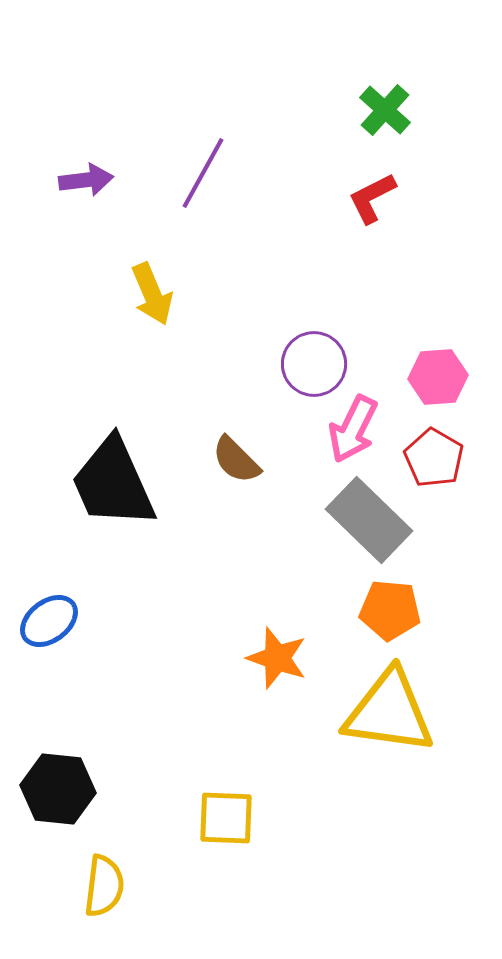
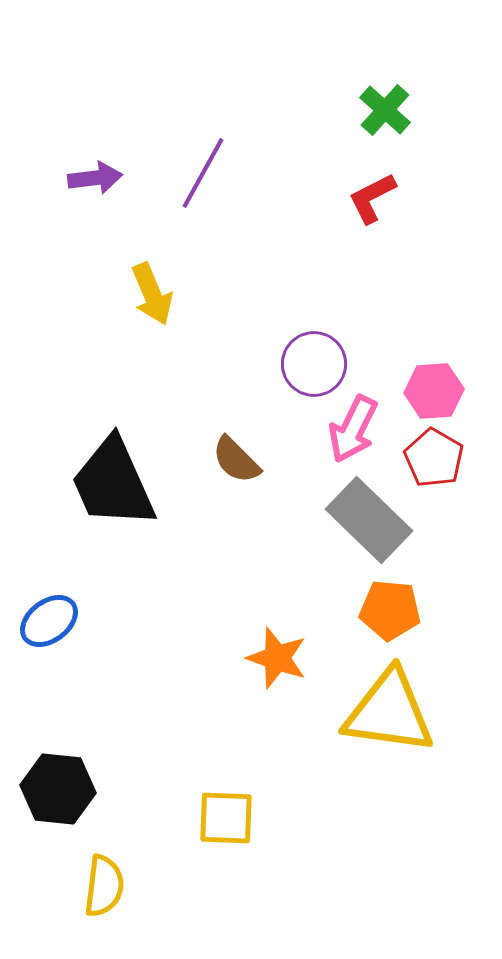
purple arrow: moved 9 px right, 2 px up
pink hexagon: moved 4 px left, 14 px down
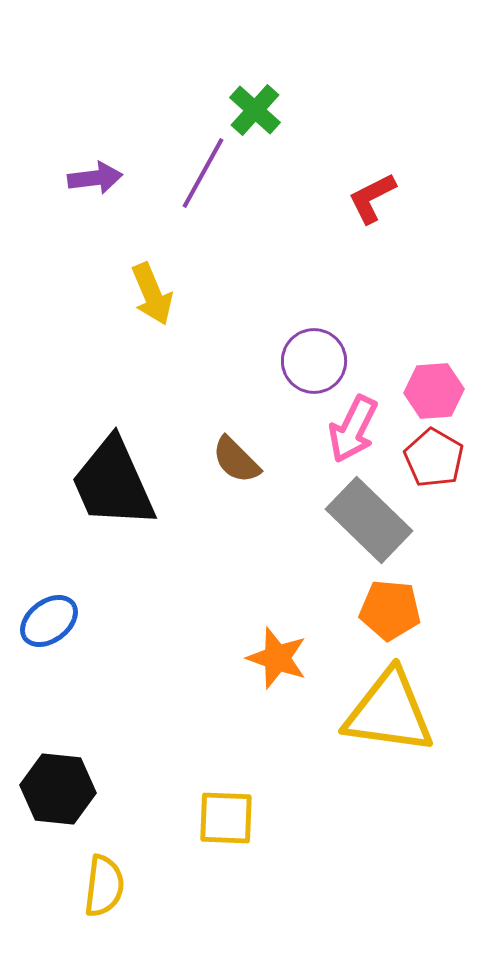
green cross: moved 130 px left
purple circle: moved 3 px up
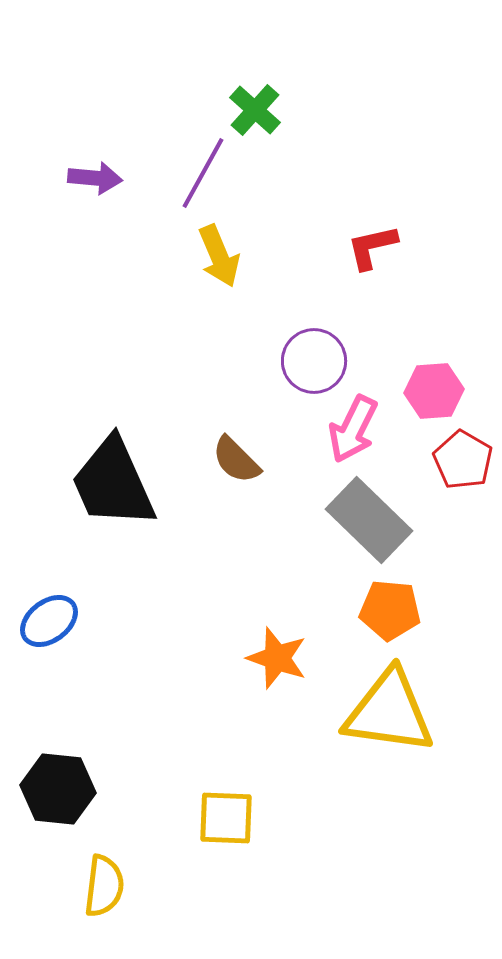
purple arrow: rotated 12 degrees clockwise
red L-shape: moved 49 px down; rotated 14 degrees clockwise
yellow arrow: moved 67 px right, 38 px up
red pentagon: moved 29 px right, 2 px down
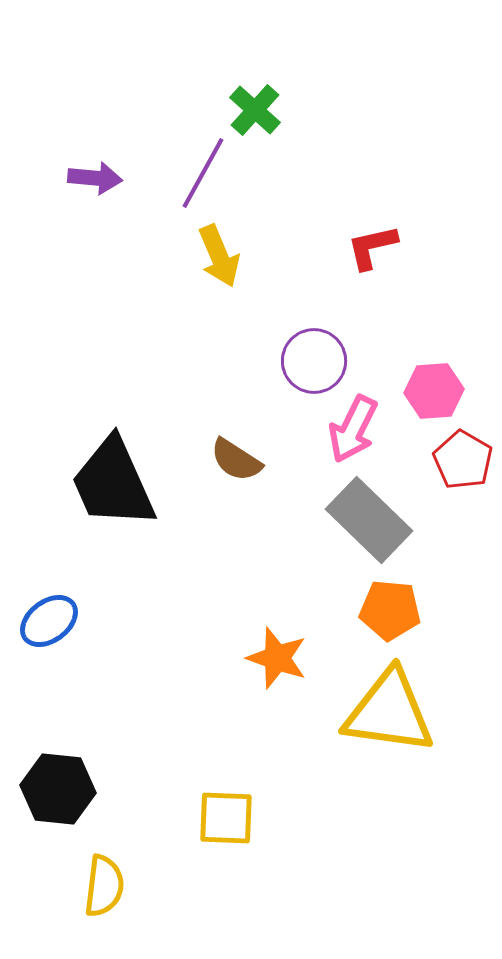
brown semicircle: rotated 12 degrees counterclockwise
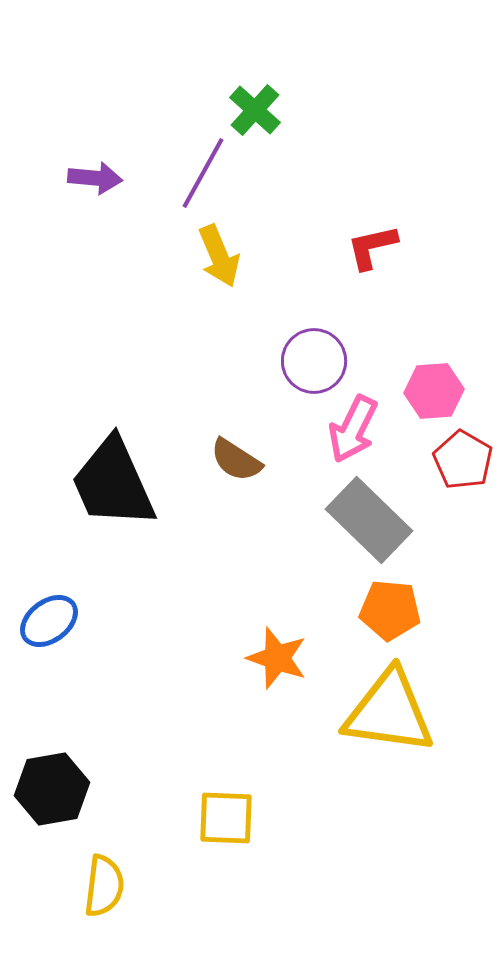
black hexagon: moved 6 px left; rotated 16 degrees counterclockwise
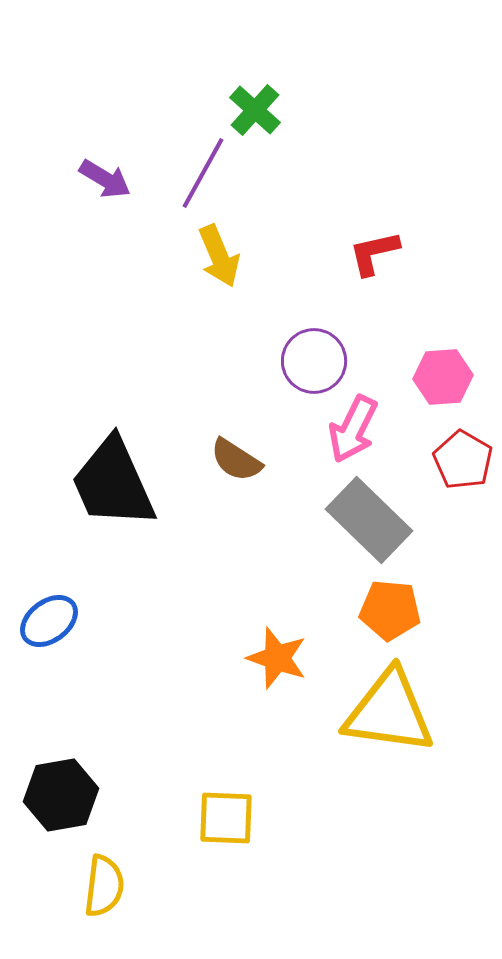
purple arrow: moved 10 px right, 1 px down; rotated 26 degrees clockwise
red L-shape: moved 2 px right, 6 px down
pink hexagon: moved 9 px right, 14 px up
black hexagon: moved 9 px right, 6 px down
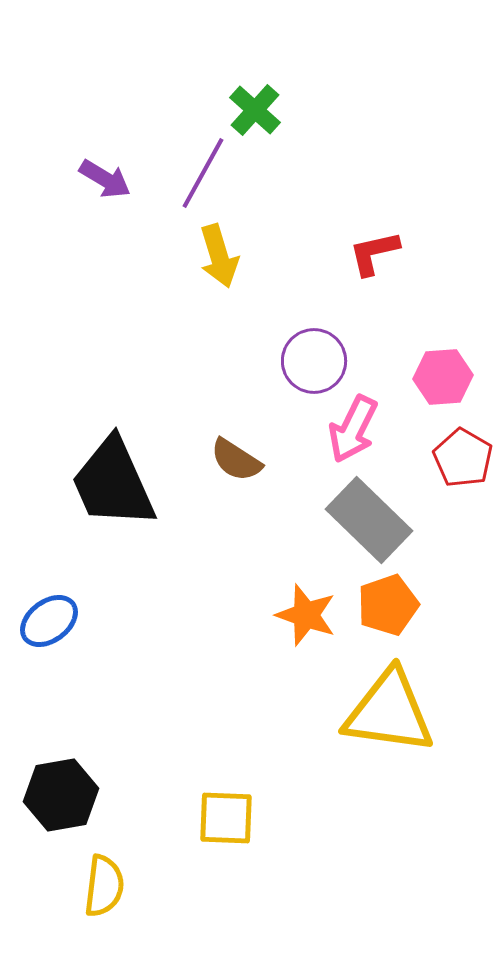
yellow arrow: rotated 6 degrees clockwise
red pentagon: moved 2 px up
orange pentagon: moved 2 px left, 5 px up; rotated 24 degrees counterclockwise
orange star: moved 29 px right, 43 px up
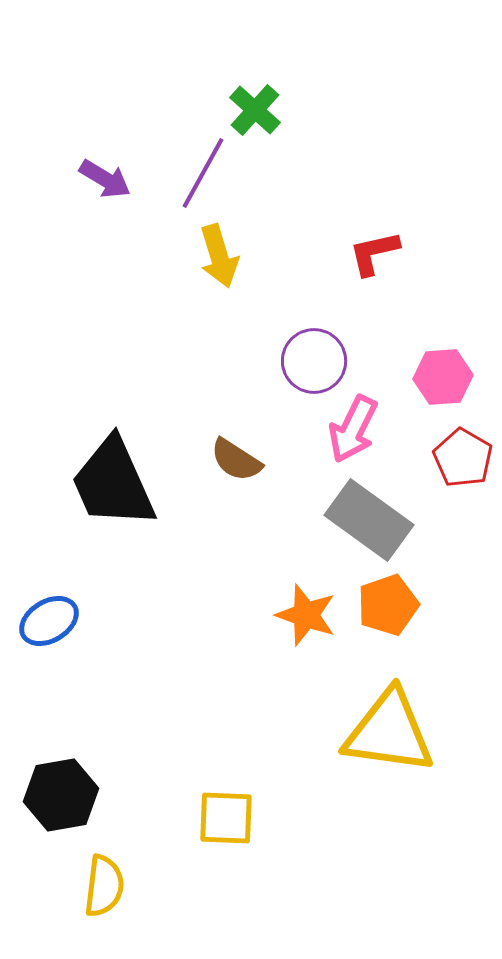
gray rectangle: rotated 8 degrees counterclockwise
blue ellipse: rotated 6 degrees clockwise
yellow triangle: moved 20 px down
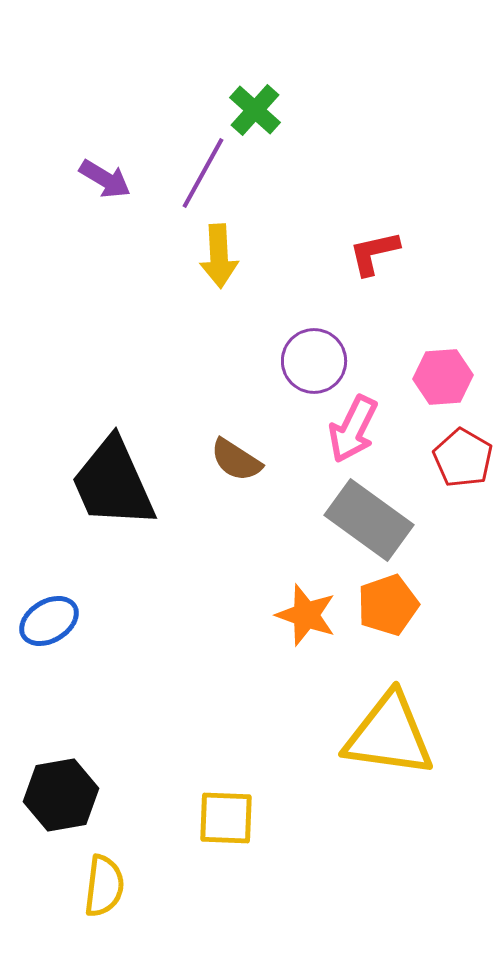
yellow arrow: rotated 14 degrees clockwise
yellow triangle: moved 3 px down
